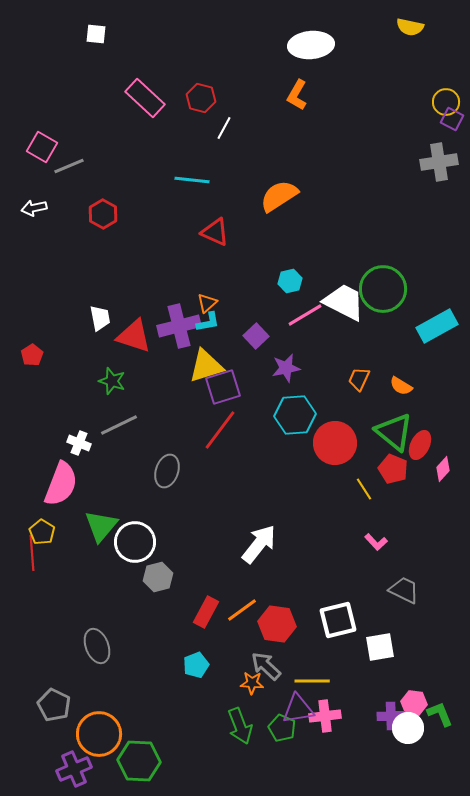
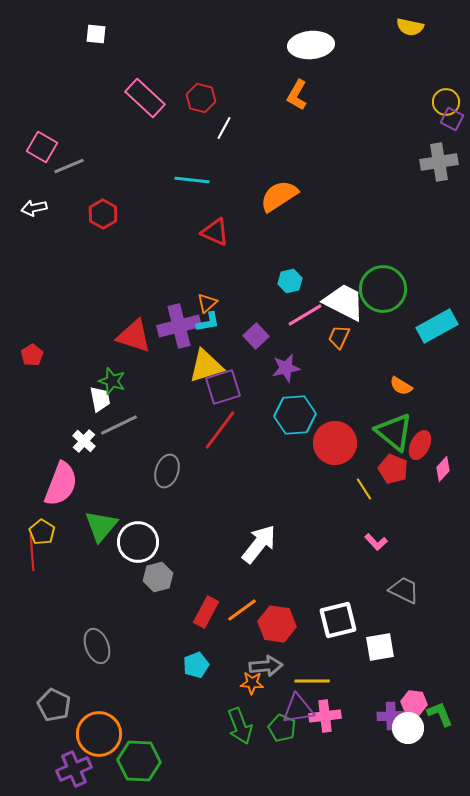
white trapezoid at (100, 318): moved 81 px down
orange trapezoid at (359, 379): moved 20 px left, 42 px up
white cross at (79, 443): moved 5 px right, 2 px up; rotated 20 degrees clockwise
white circle at (135, 542): moved 3 px right
gray arrow at (266, 666): rotated 132 degrees clockwise
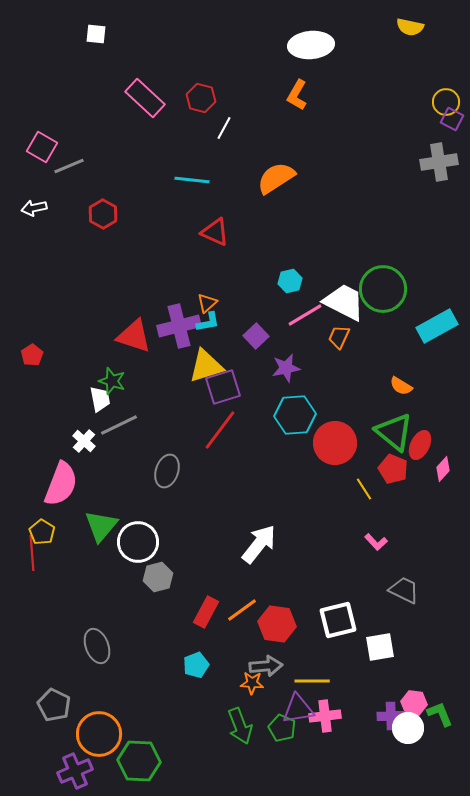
orange semicircle at (279, 196): moved 3 px left, 18 px up
purple cross at (74, 769): moved 1 px right, 2 px down
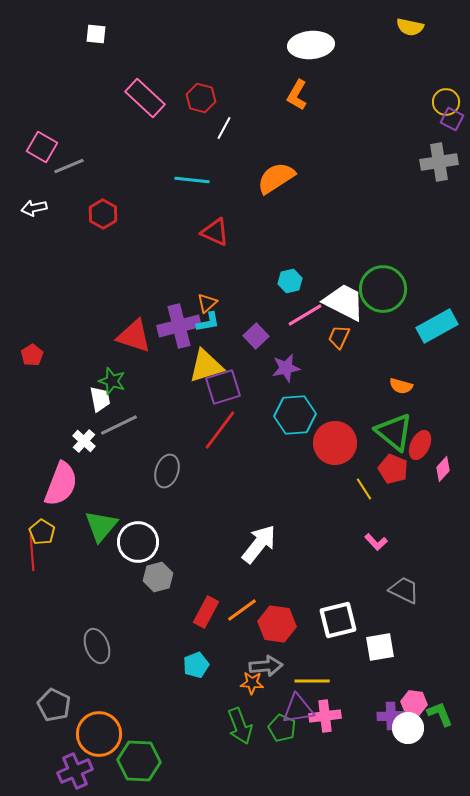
orange semicircle at (401, 386): rotated 15 degrees counterclockwise
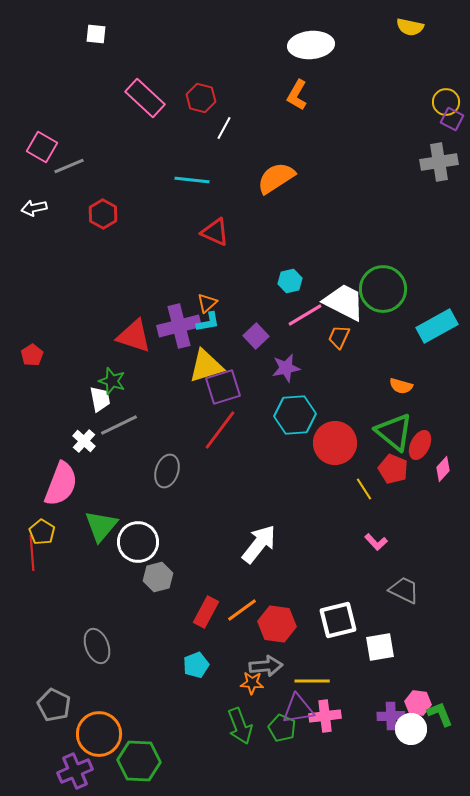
pink hexagon at (414, 703): moved 4 px right
white circle at (408, 728): moved 3 px right, 1 px down
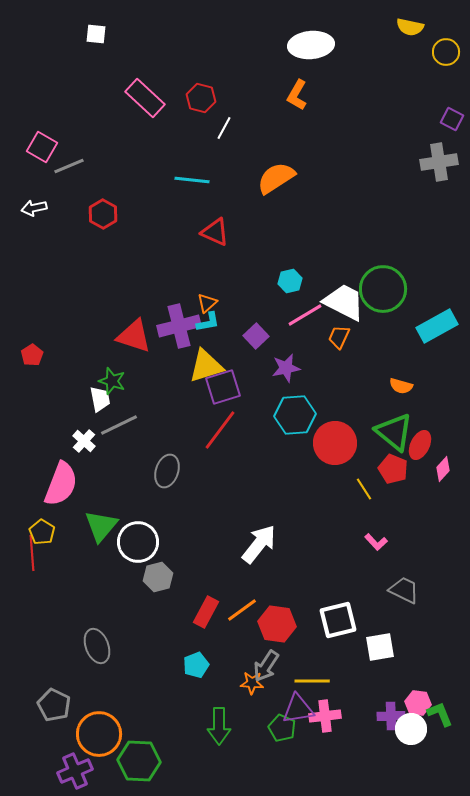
yellow circle at (446, 102): moved 50 px up
gray arrow at (266, 666): rotated 128 degrees clockwise
green arrow at (240, 726): moved 21 px left; rotated 21 degrees clockwise
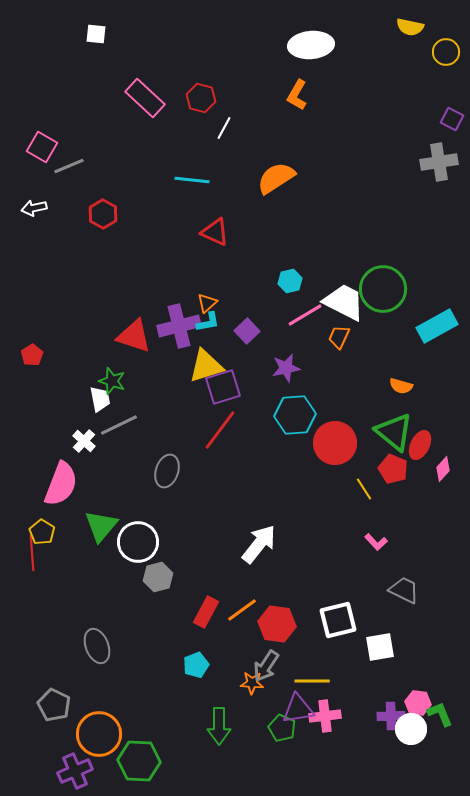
purple square at (256, 336): moved 9 px left, 5 px up
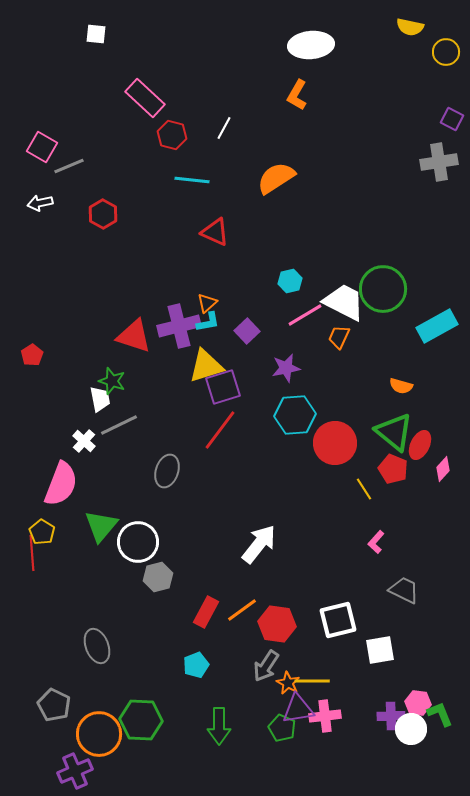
red hexagon at (201, 98): moved 29 px left, 37 px down
white arrow at (34, 208): moved 6 px right, 5 px up
pink L-shape at (376, 542): rotated 85 degrees clockwise
white square at (380, 647): moved 3 px down
orange star at (252, 683): moved 36 px right; rotated 25 degrees clockwise
green hexagon at (139, 761): moved 2 px right, 41 px up
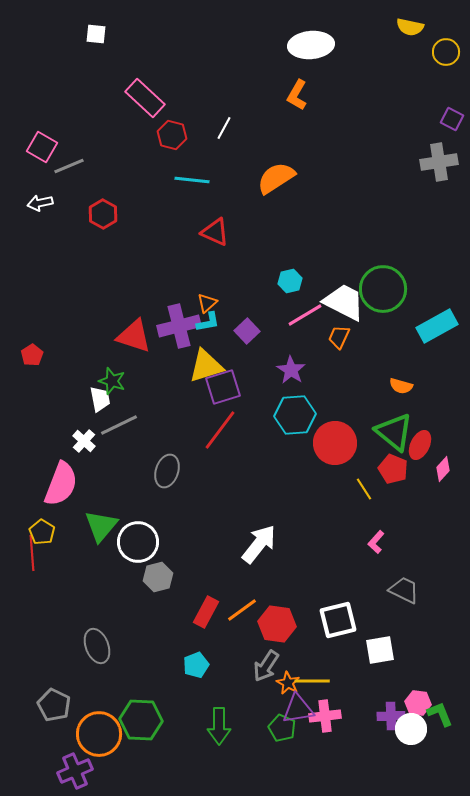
purple star at (286, 368): moved 5 px right, 2 px down; rotated 28 degrees counterclockwise
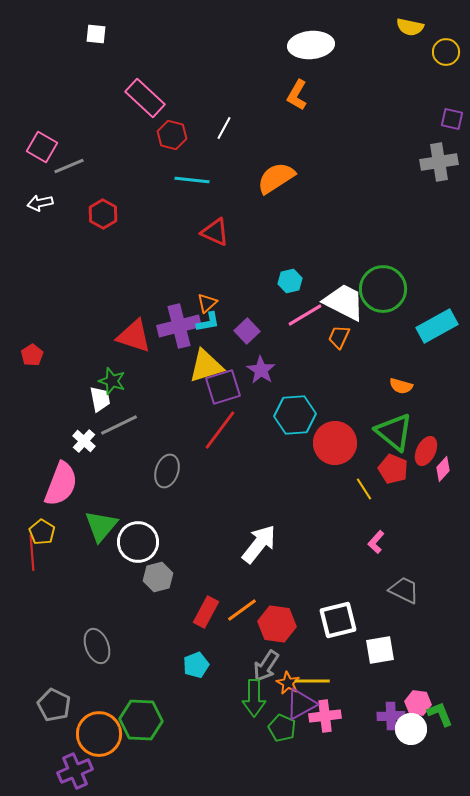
purple square at (452, 119): rotated 15 degrees counterclockwise
purple star at (291, 370): moved 30 px left
red ellipse at (420, 445): moved 6 px right, 6 px down
purple triangle at (298, 709): moved 3 px right, 5 px up; rotated 20 degrees counterclockwise
green arrow at (219, 726): moved 35 px right, 28 px up
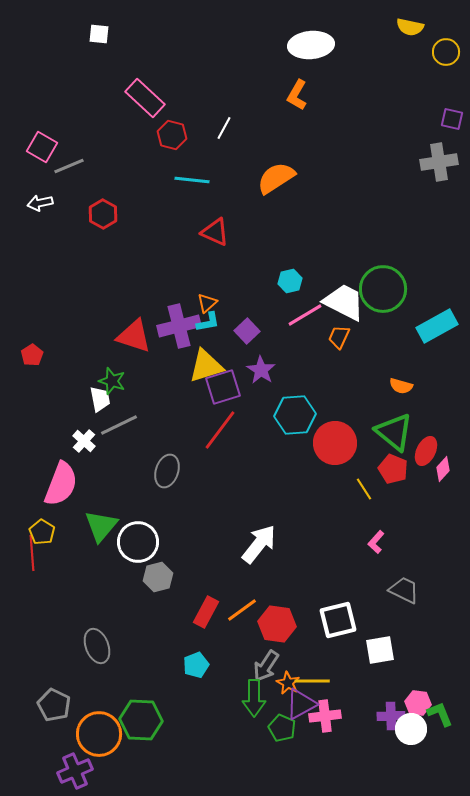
white square at (96, 34): moved 3 px right
